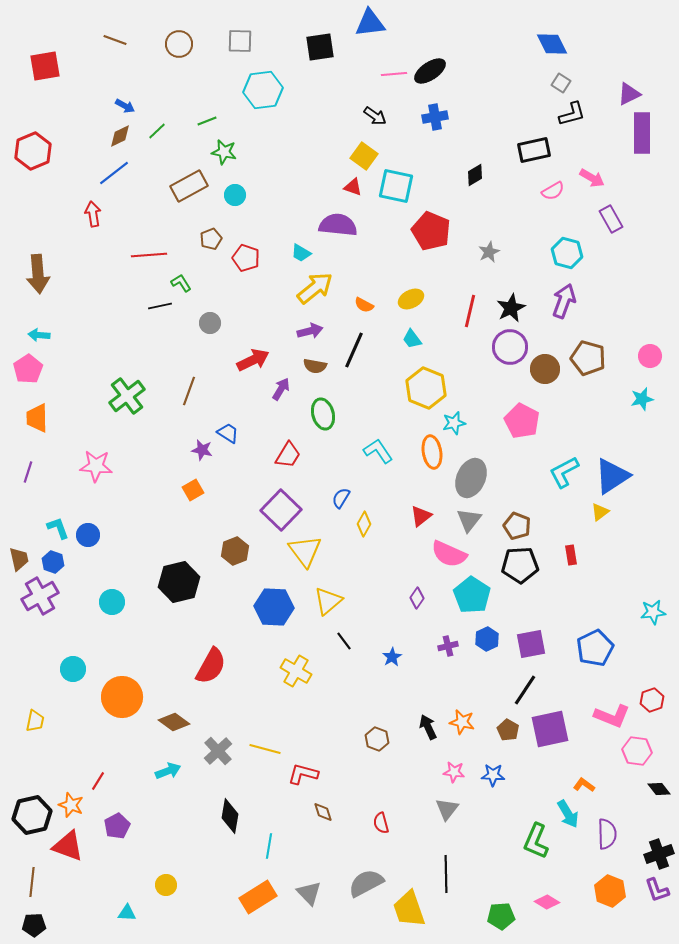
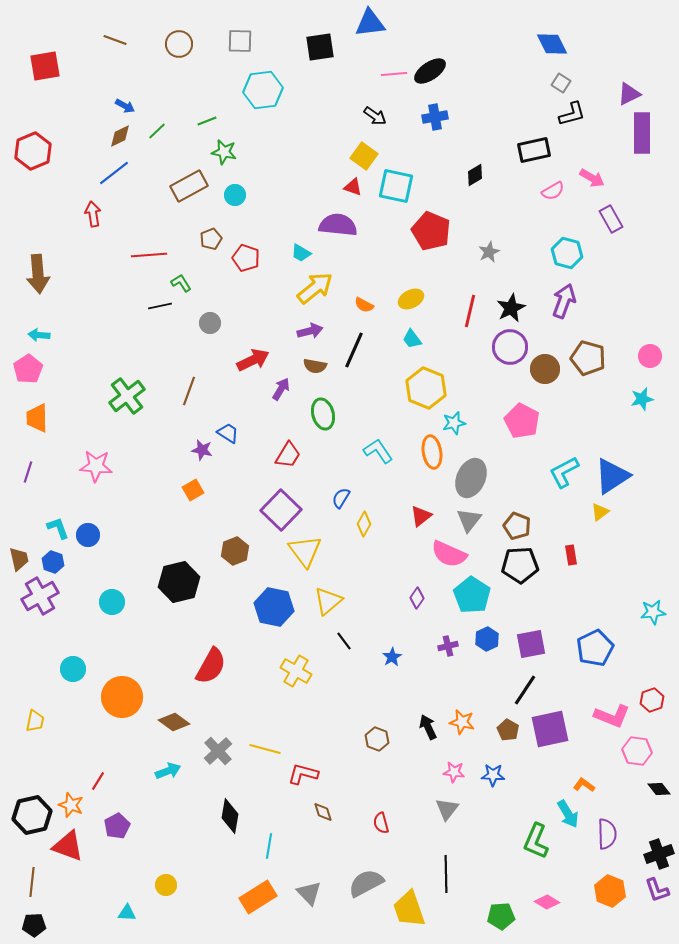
blue hexagon at (274, 607): rotated 9 degrees clockwise
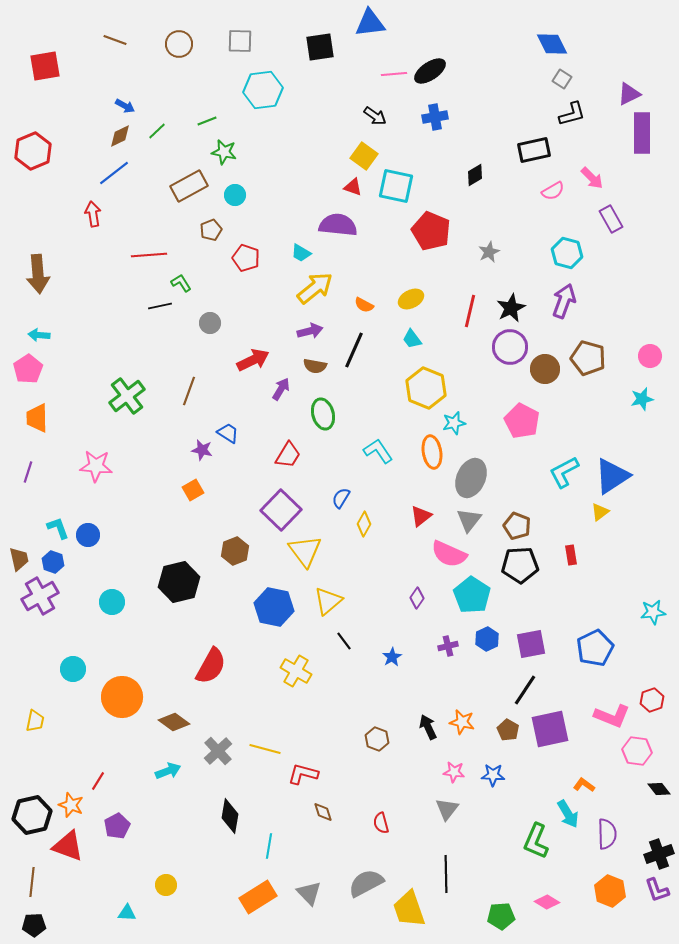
gray square at (561, 83): moved 1 px right, 4 px up
pink arrow at (592, 178): rotated 15 degrees clockwise
brown pentagon at (211, 239): moved 9 px up
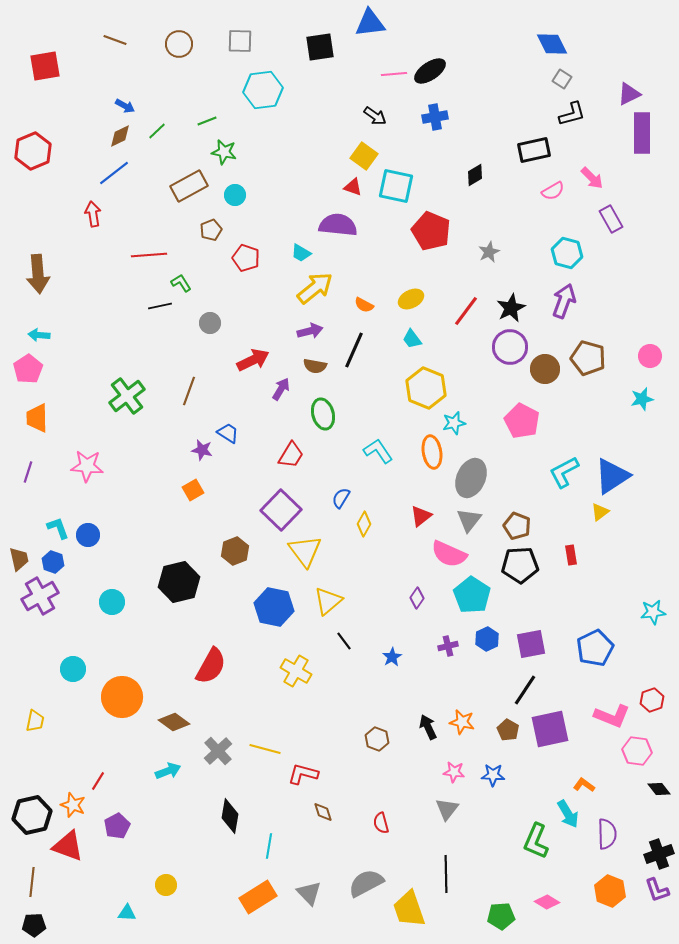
red line at (470, 311): moved 4 px left; rotated 24 degrees clockwise
red trapezoid at (288, 455): moved 3 px right
pink star at (96, 466): moved 9 px left
orange star at (71, 805): moved 2 px right
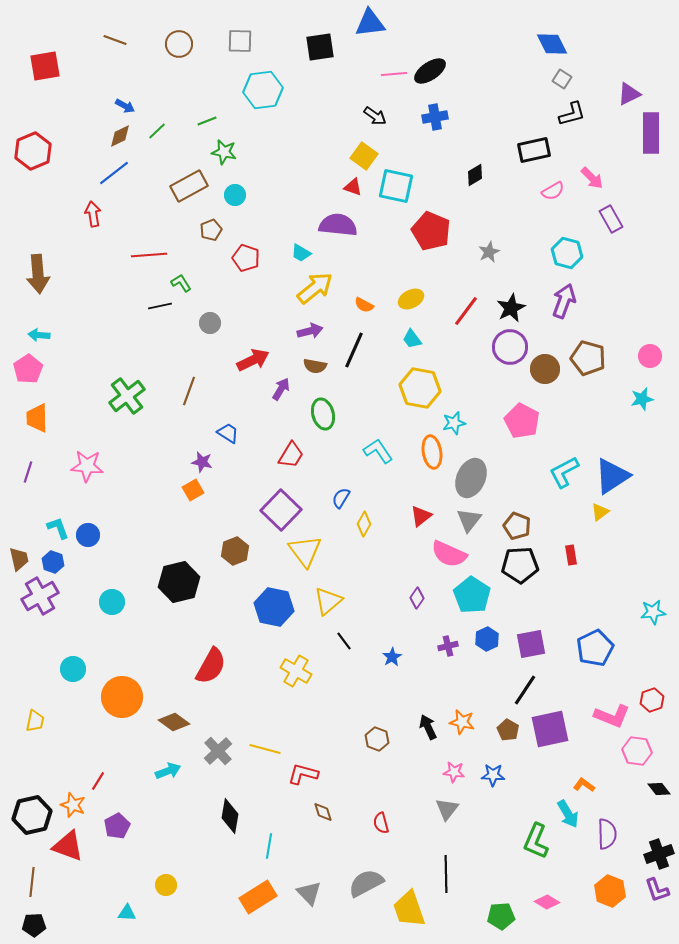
purple rectangle at (642, 133): moved 9 px right
yellow hexagon at (426, 388): moved 6 px left; rotated 12 degrees counterclockwise
purple star at (202, 450): moved 12 px down
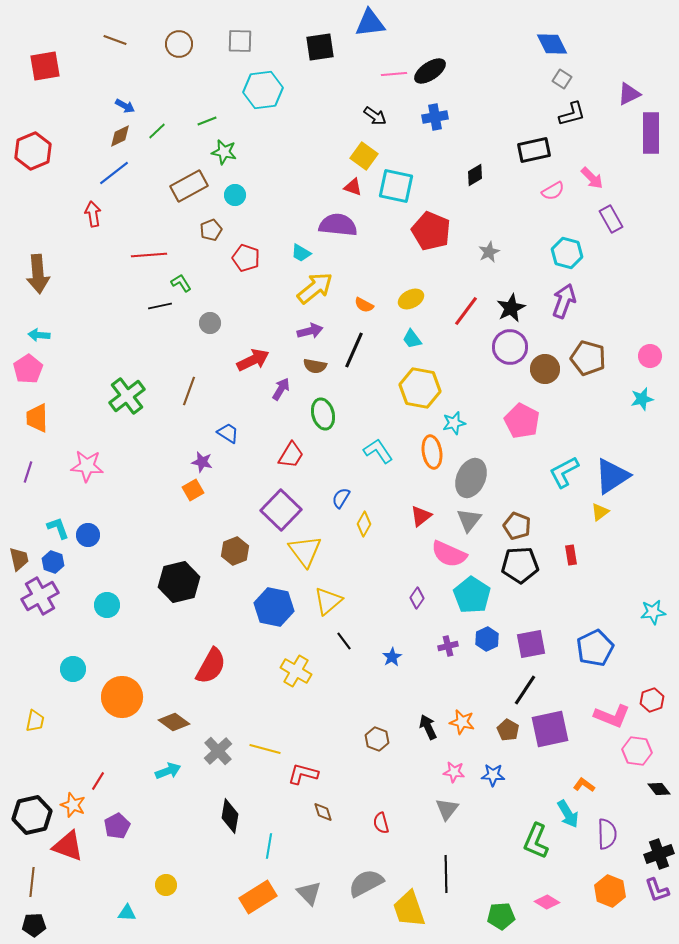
cyan circle at (112, 602): moved 5 px left, 3 px down
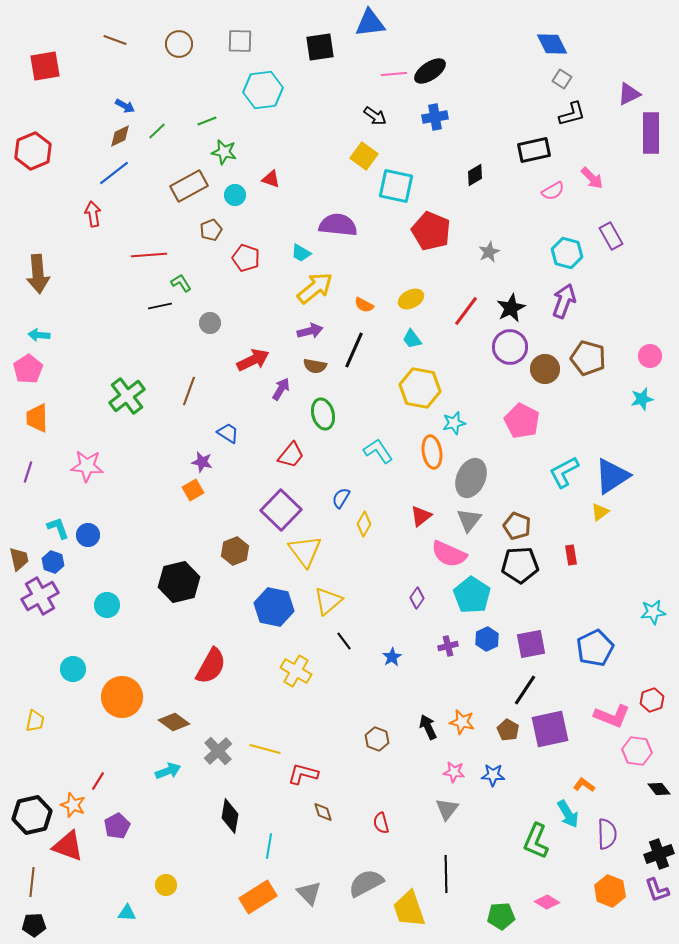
red triangle at (353, 187): moved 82 px left, 8 px up
purple rectangle at (611, 219): moved 17 px down
red trapezoid at (291, 455): rotated 8 degrees clockwise
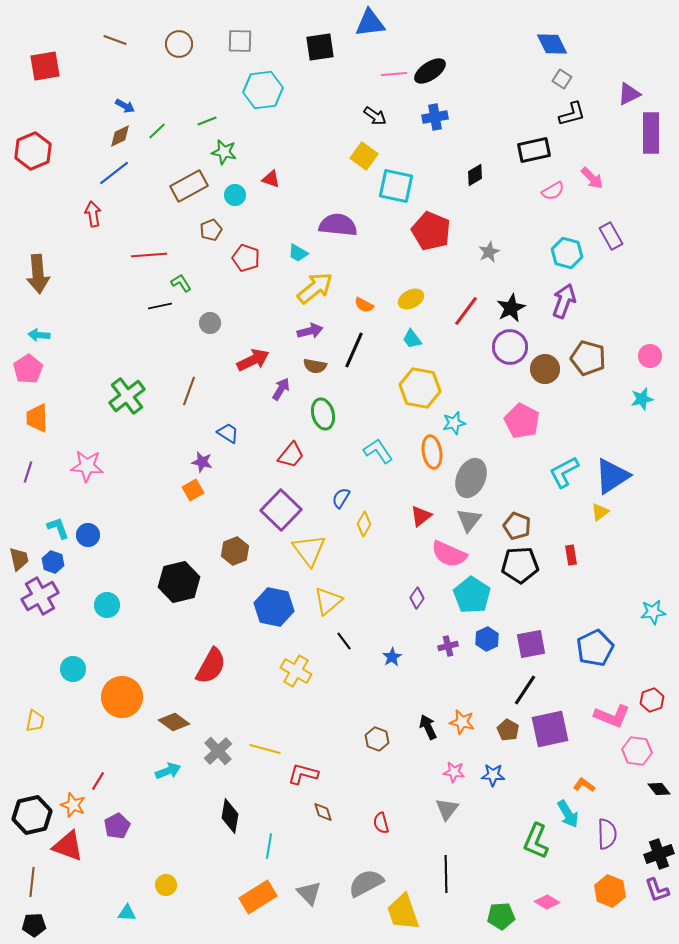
cyan trapezoid at (301, 253): moved 3 px left
yellow triangle at (305, 551): moved 4 px right, 1 px up
yellow trapezoid at (409, 909): moved 6 px left, 3 px down
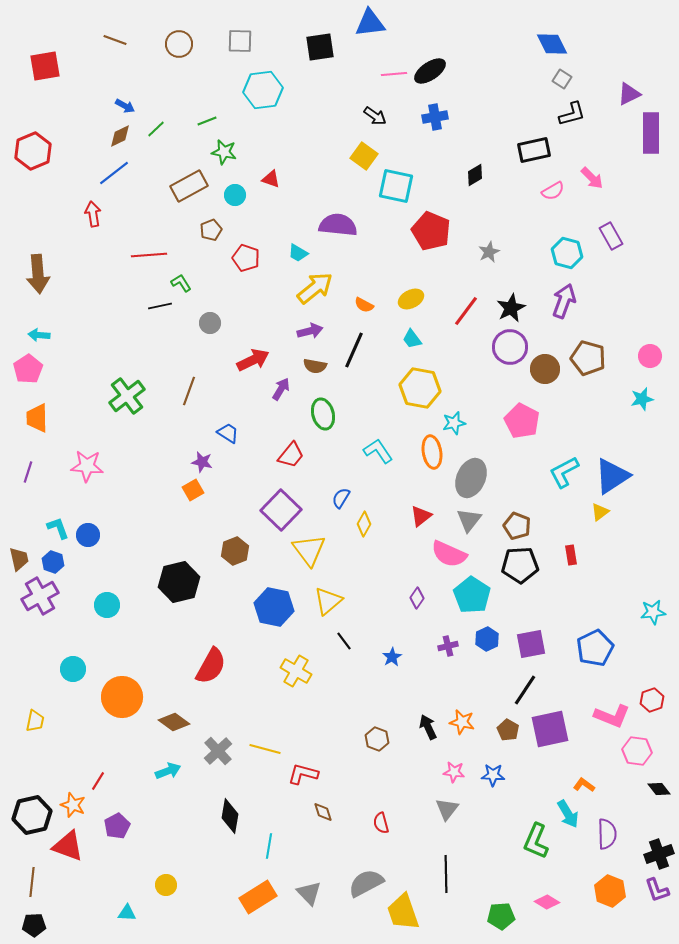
green line at (157, 131): moved 1 px left, 2 px up
